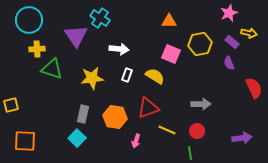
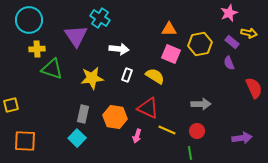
orange triangle: moved 8 px down
red triangle: rotated 45 degrees clockwise
pink arrow: moved 1 px right, 5 px up
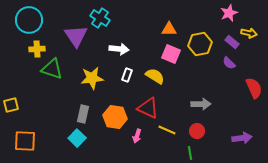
purple semicircle: rotated 24 degrees counterclockwise
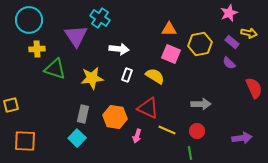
green triangle: moved 3 px right
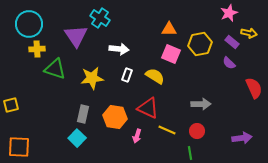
cyan circle: moved 4 px down
orange square: moved 6 px left, 6 px down
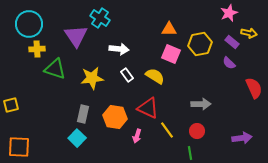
white rectangle: rotated 56 degrees counterclockwise
yellow line: rotated 30 degrees clockwise
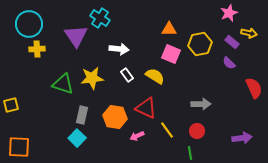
green triangle: moved 8 px right, 15 px down
red triangle: moved 2 px left
gray rectangle: moved 1 px left, 1 px down
pink arrow: rotated 48 degrees clockwise
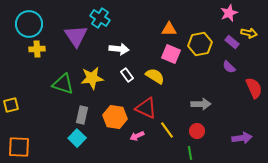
purple semicircle: moved 4 px down
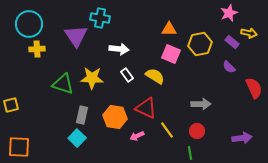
cyan cross: rotated 24 degrees counterclockwise
yellow star: rotated 10 degrees clockwise
